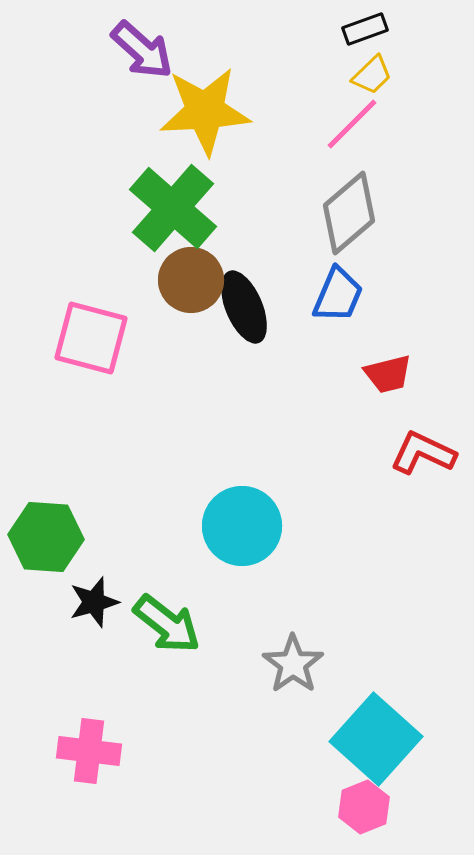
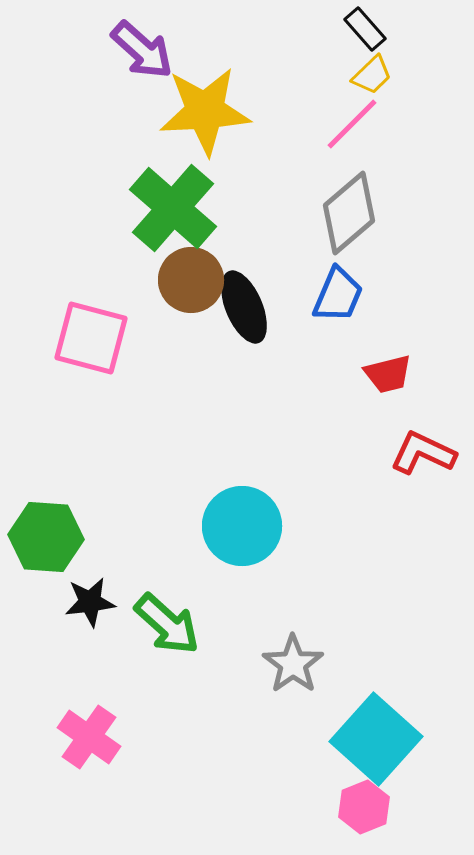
black rectangle: rotated 69 degrees clockwise
black star: moved 4 px left; rotated 9 degrees clockwise
green arrow: rotated 4 degrees clockwise
pink cross: moved 14 px up; rotated 28 degrees clockwise
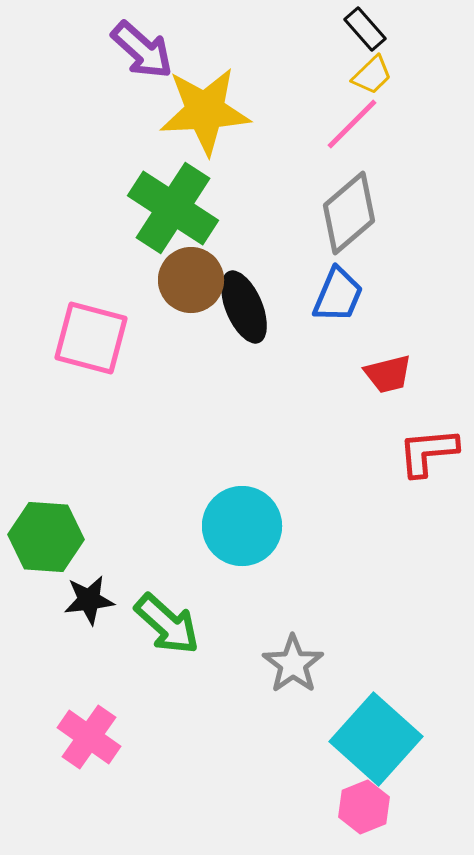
green cross: rotated 8 degrees counterclockwise
red L-shape: moved 5 px right, 1 px up; rotated 30 degrees counterclockwise
black star: moved 1 px left, 2 px up
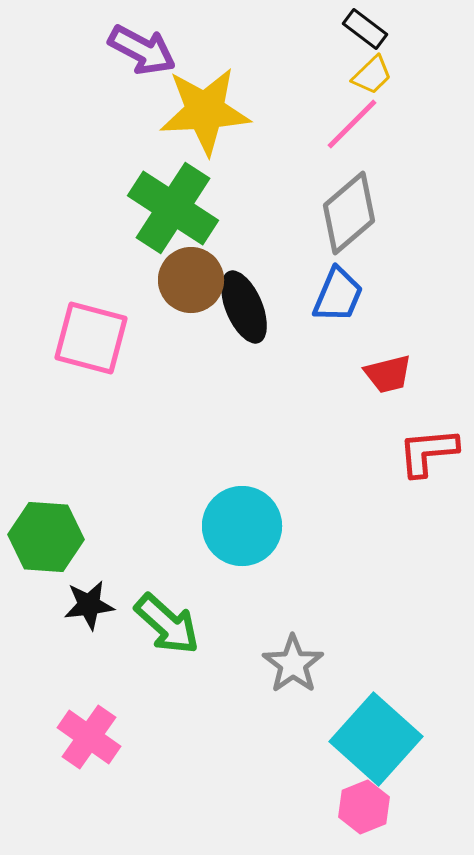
black rectangle: rotated 12 degrees counterclockwise
purple arrow: rotated 14 degrees counterclockwise
black star: moved 5 px down
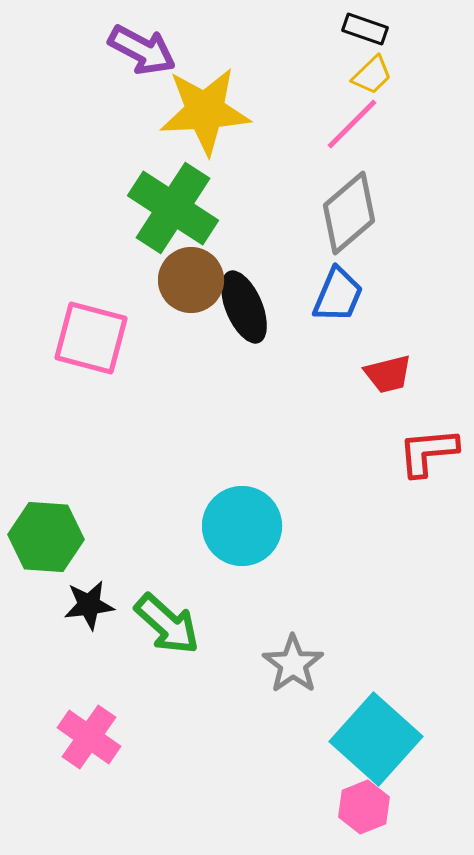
black rectangle: rotated 18 degrees counterclockwise
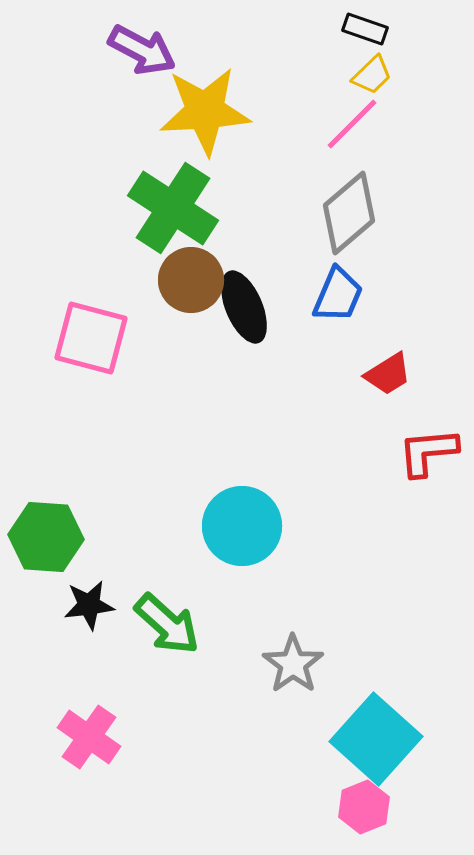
red trapezoid: rotated 18 degrees counterclockwise
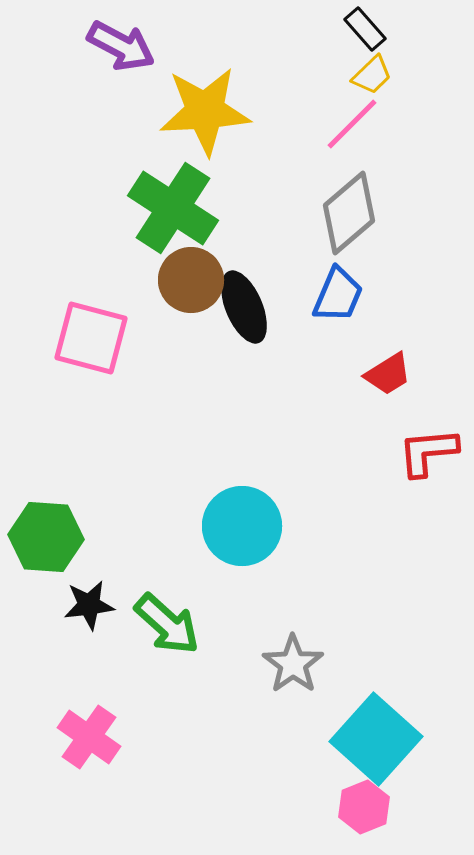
black rectangle: rotated 30 degrees clockwise
purple arrow: moved 21 px left, 4 px up
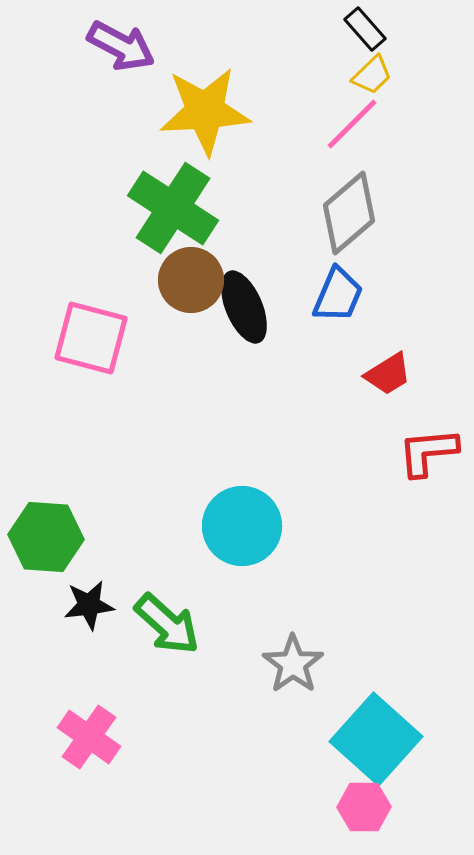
pink hexagon: rotated 21 degrees clockwise
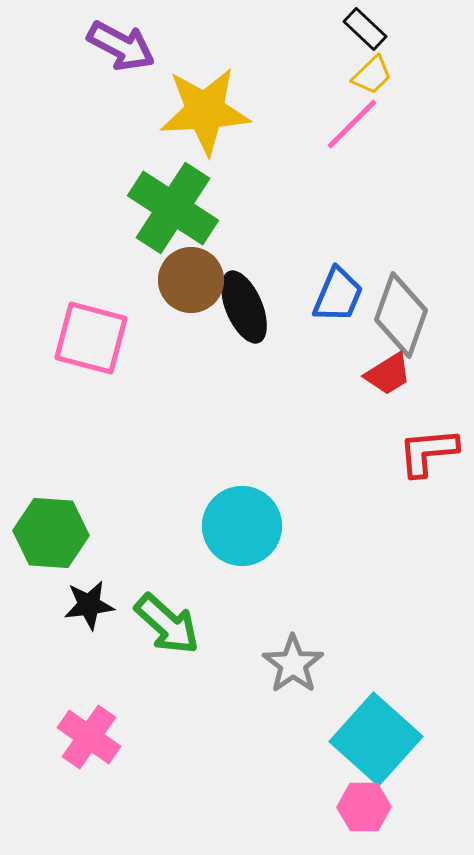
black rectangle: rotated 6 degrees counterclockwise
gray diamond: moved 52 px right, 102 px down; rotated 30 degrees counterclockwise
green hexagon: moved 5 px right, 4 px up
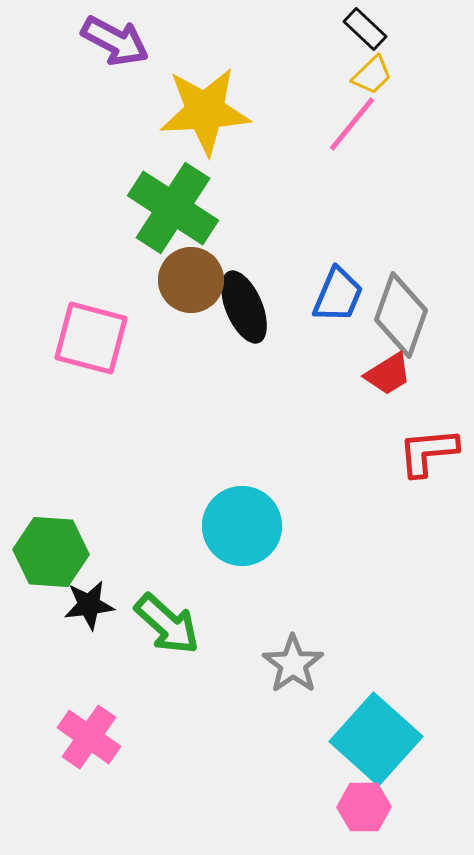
purple arrow: moved 6 px left, 5 px up
pink line: rotated 6 degrees counterclockwise
green hexagon: moved 19 px down
